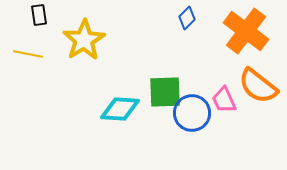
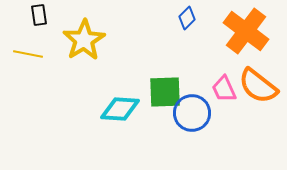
pink trapezoid: moved 11 px up
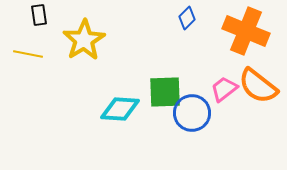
orange cross: rotated 15 degrees counterclockwise
pink trapezoid: rotated 76 degrees clockwise
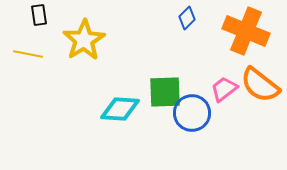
orange semicircle: moved 2 px right, 1 px up
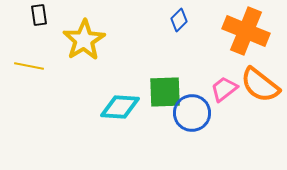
blue diamond: moved 8 px left, 2 px down
yellow line: moved 1 px right, 12 px down
cyan diamond: moved 2 px up
